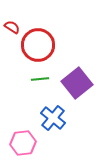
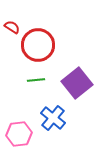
green line: moved 4 px left, 1 px down
pink hexagon: moved 4 px left, 9 px up
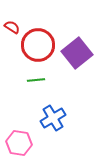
purple square: moved 30 px up
blue cross: rotated 20 degrees clockwise
pink hexagon: moved 9 px down; rotated 15 degrees clockwise
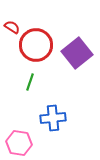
red circle: moved 2 px left
green line: moved 6 px left, 2 px down; rotated 66 degrees counterclockwise
blue cross: rotated 25 degrees clockwise
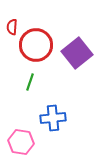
red semicircle: rotated 119 degrees counterclockwise
pink hexagon: moved 2 px right, 1 px up
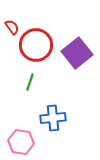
red semicircle: rotated 140 degrees clockwise
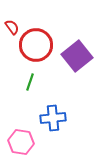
purple square: moved 3 px down
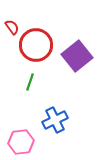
blue cross: moved 2 px right, 2 px down; rotated 20 degrees counterclockwise
pink hexagon: rotated 15 degrees counterclockwise
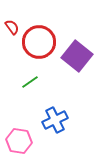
red circle: moved 3 px right, 3 px up
purple square: rotated 12 degrees counterclockwise
green line: rotated 36 degrees clockwise
pink hexagon: moved 2 px left, 1 px up; rotated 15 degrees clockwise
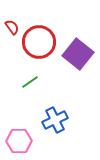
purple square: moved 1 px right, 2 px up
pink hexagon: rotated 10 degrees counterclockwise
